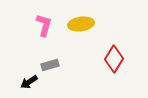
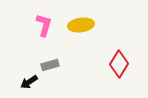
yellow ellipse: moved 1 px down
red diamond: moved 5 px right, 5 px down
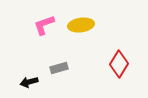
pink L-shape: rotated 125 degrees counterclockwise
gray rectangle: moved 9 px right, 3 px down
black arrow: rotated 18 degrees clockwise
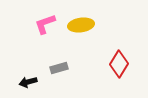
pink L-shape: moved 1 px right, 1 px up
black arrow: moved 1 px left
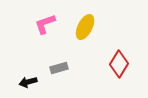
yellow ellipse: moved 4 px right, 2 px down; rotated 55 degrees counterclockwise
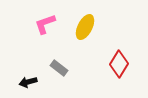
gray rectangle: rotated 54 degrees clockwise
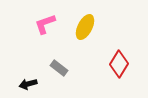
black arrow: moved 2 px down
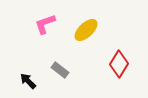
yellow ellipse: moved 1 px right, 3 px down; rotated 20 degrees clockwise
gray rectangle: moved 1 px right, 2 px down
black arrow: moved 3 px up; rotated 60 degrees clockwise
